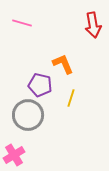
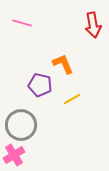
yellow line: moved 1 px right, 1 px down; rotated 42 degrees clockwise
gray circle: moved 7 px left, 10 px down
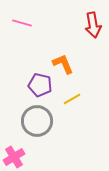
gray circle: moved 16 px right, 4 px up
pink cross: moved 2 px down
